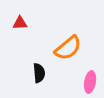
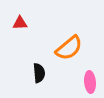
orange semicircle: moved 1 px right
pink ellipse: rotated 15 degrees counterclockwise
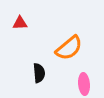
pink ellipse: moved 6 px left, 2 px down
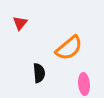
red triangle: rotated 49 degrees counterclockwise
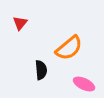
black semicircle: moved 2 px right, 3 px up
pink ellipse: rotated 60 degrees counterclockwise
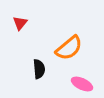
black semicircle: moved 2 px left, 1 px up
pink ellipse: moved 2 px left
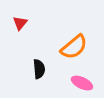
orange semicircle: moved 5 px right, 1 px up
pink ellipse: moved 1 px up
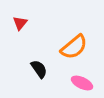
black semicircle: rotated 30 degrees counterclockwise
